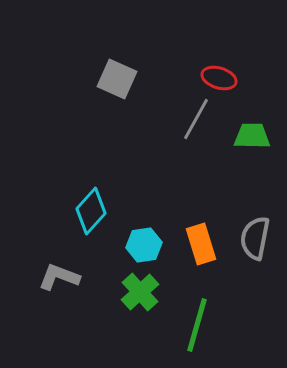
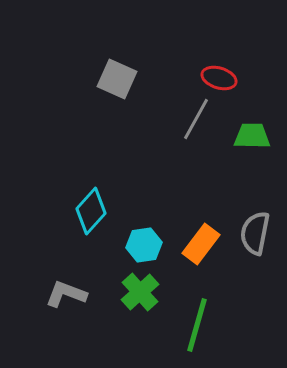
gray semicircle: moved 5 px up
orange rectangle: rotated 54 degrees clockwise
gray L-shape: moved 7 px right, 17 px down
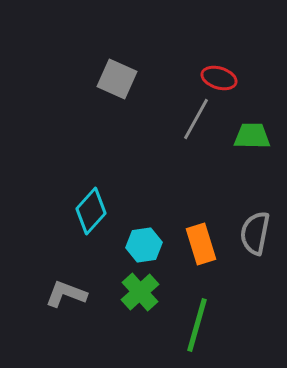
orange rectangle: rotated 54 degrees counterclockwise
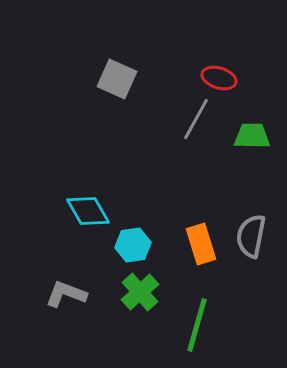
cyan diamond: moved 3 px left; rotated 72 degrees counterclockwise
gray semicircle: moved 4 px left, 3 px down
cyan hexagon: moved 11 px left
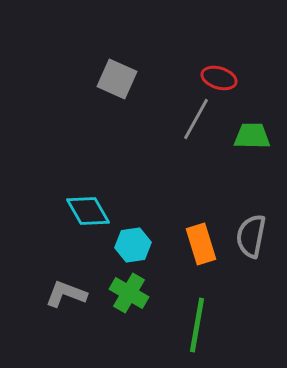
green cross: moved 11 px left, 1 px down; rotated 18 degrees counterclockwise
green line: rotated 6 degrees counterclockwise
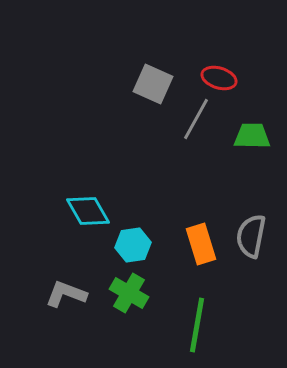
gray square: moved 36 px right, 5 px down
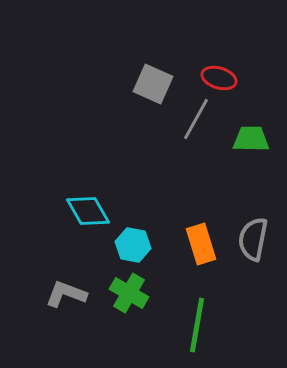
green trapezoid: moved 1 px left, 3 px down
gray semicircle: moved 2 px right, 3 px down
cyan hexagon: rotated 20 degrees clockwise
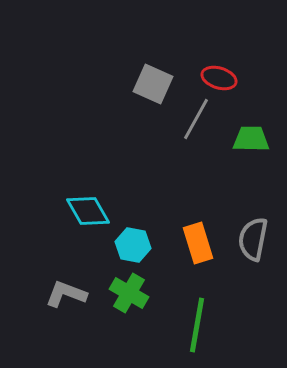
orange rectangle: moved 3 px left, 1 px up
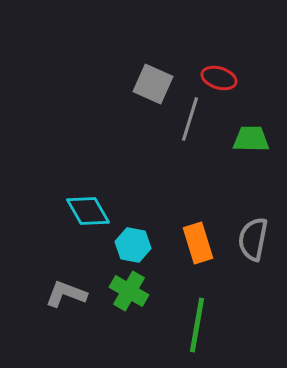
gray line: moved 6 px left; rotated 12 degrees counterclockwise
green cross: moved 2 px up
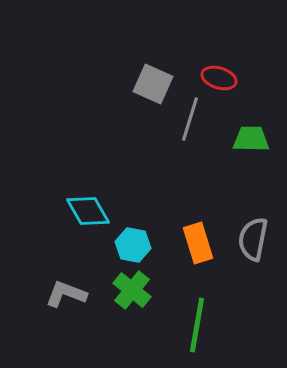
green cross: moved 3 px right, 1 px up; rotated 9 degrees clockwise
